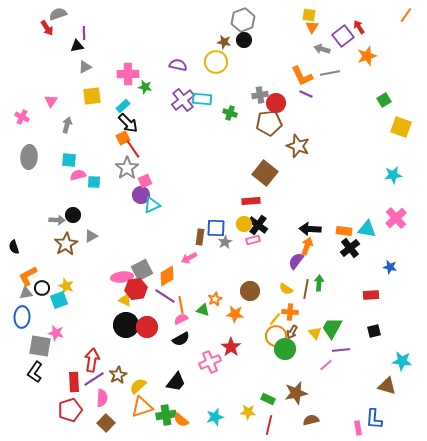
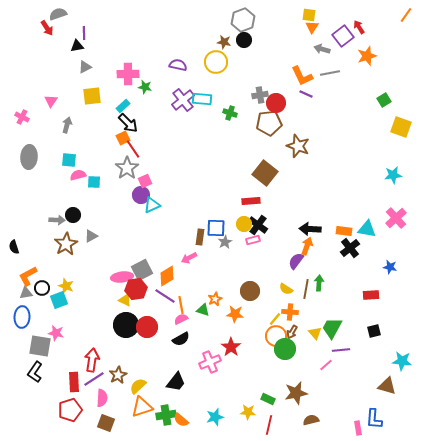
brown square at (106, 423): rotated 24 degrees counterclockwise
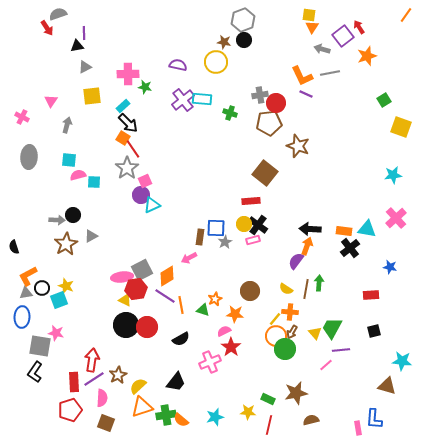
orange square at (123, 138): rotated 32 degrees counterclockwise
pink semicircle at (181, 319): moved 43 px right, 12 px down
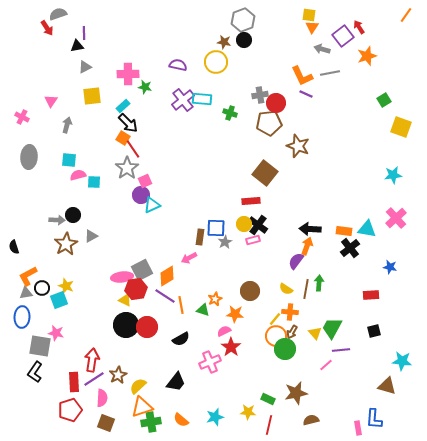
green cross at (166, 415): moved 15 px left, 7 px down
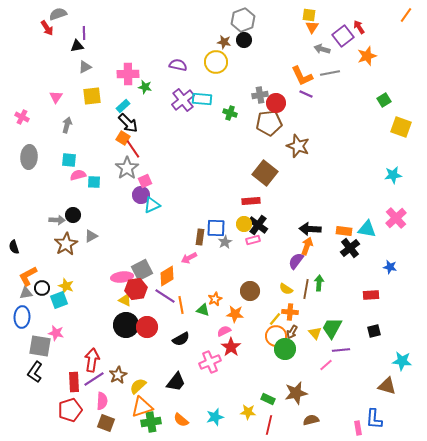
pink triangle at (51, 101): moved 5 px right, 4 px up
pink semicircle at (102, 398): moved 3 px down
